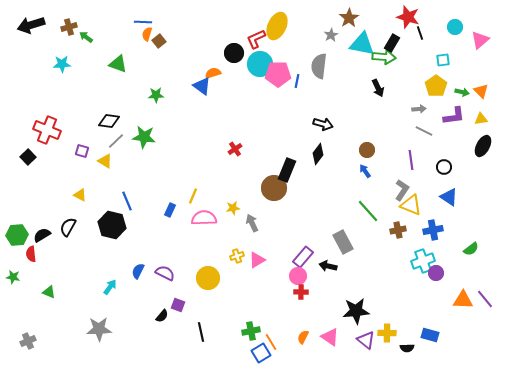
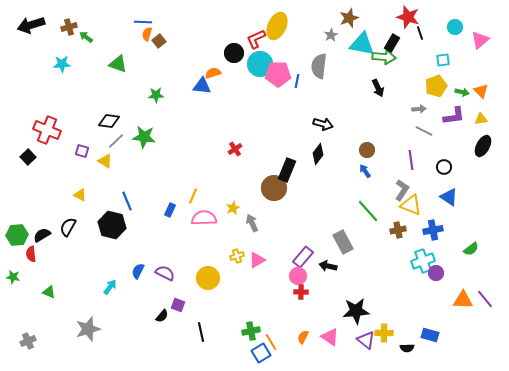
brown star at (349, 18): rotated 12 degrees clockwise
blue triangle at (202, 86): rotated 30 degrees counterclockwise
yellow pentagon at (436, 86): rotated 15 degrees clockwise
yellow star at (233, 208): rotated 16 degrees counterclockwise
gray star at (99, 329): moved 11 px left; rotated 15 degrees counterclockwise
yellow cross at (387, 333): moved 3 px left
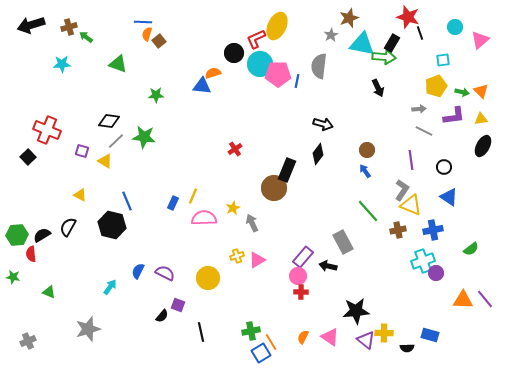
blue rectangle at (170, 210): moved 3 px right, 7 px up
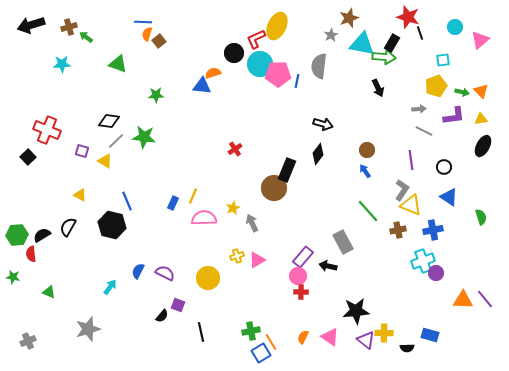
green semicircle at (471, 249): moved 10 px right, 32 px up; rotated 70 degrees counterclockwise
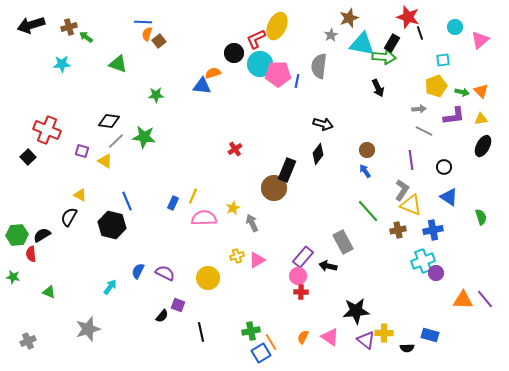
black semicircle at (68, 227): moved 1 px right, 10 px up
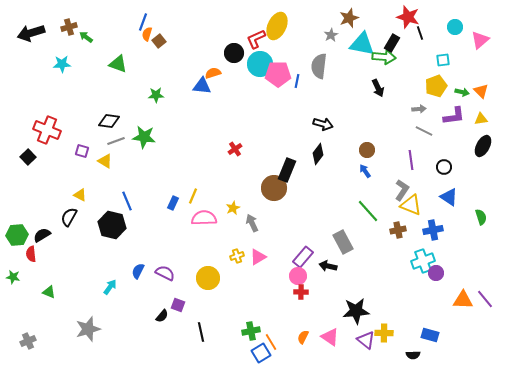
blue line at (143, 22): rotated 72 degrees counterclockwise
black arrow at (31, 25): moved 8 px down
gray line at (116, 141): rotated 24 degrees clockwise
pink triangle at (257, 260): moved 1 px right, 3 px up
black semicircle at (407, 348): moved 6 px right, 7 px down
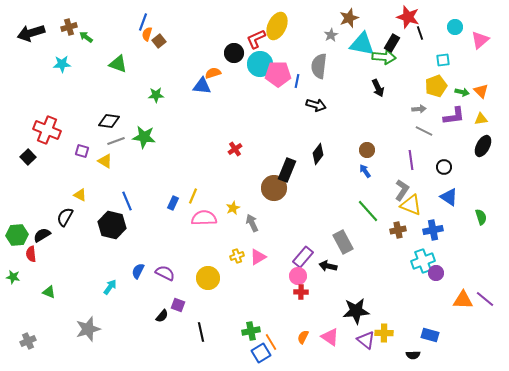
black arrow at (323, 124): moved 7 px left, 19 px up
black semicircle at (69, 217): moved 4 px left
purple line at (485, 299): rotated 12 degrees counterclockwise
